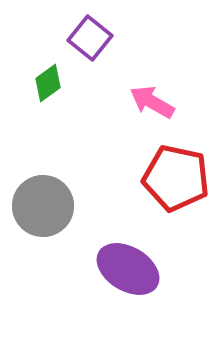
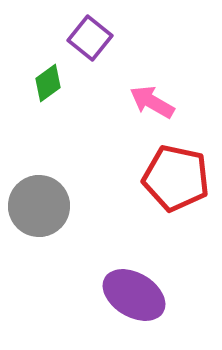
gray circle: moved 4 px left
purple ellipse: moved 6 px right, 26 px down
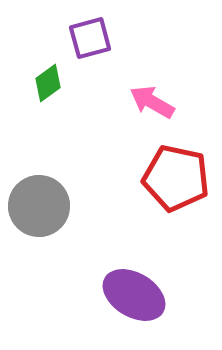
purple square: rotated 36 degrees clockwise
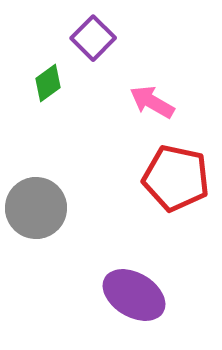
purple square: moved 3 px right; rotated 30 degrees counterclockwise
gray circle: moved 3 px left, 2 px down
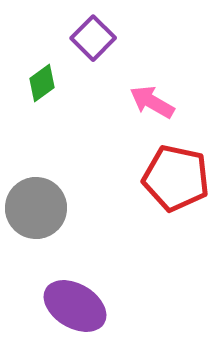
green diamond: moved 6 px left
purple ellipse: moved 59 px left, 11 px down
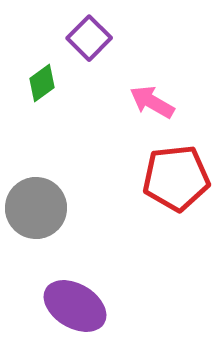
purple square: moved 4 px left
red pentagon: rotated 18 degrees counterclockwise
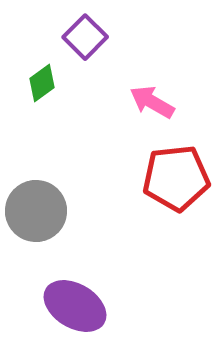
purple square: moved 4 px left, 1 px up
gray circle: moved 3 px down
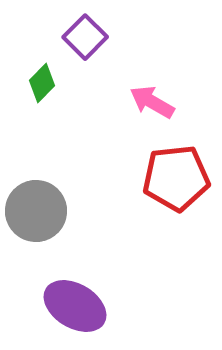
green diamond: rotated 9 degrees counterclockwise
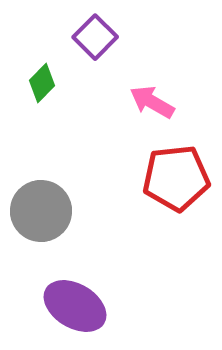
purple square: moved 10 px right
gray circle: moved 5 px right
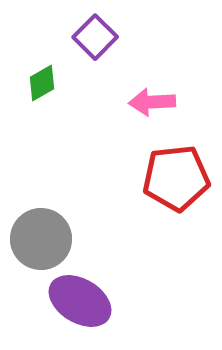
green diamond: rotated 15 degrees clockwise
pink arrow: rotated 33 degrees counterclockwise
gray circle: moved 28 px down
purple ellipse: moved 5 px right, 5 px up
